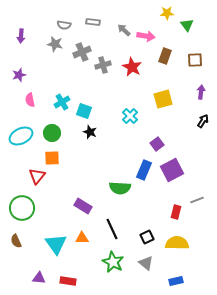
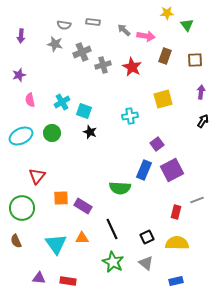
cyan cross at (130, 116): rotated 35 degrees clockwise
orange square at (52, 158): moved 9 px right, 40 px down
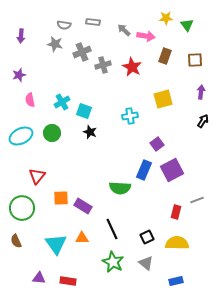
yellow star at (167, 13): moved 1 px left, 5 px down
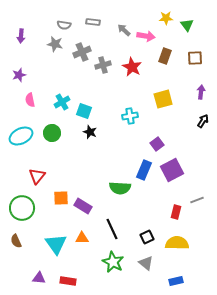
brown square at (195, 60): moved 2 px up
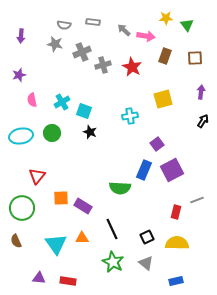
pink semicircle at (30, 100): moved 2 px right
cyan ellipse at (21, 136): rotated 15 degrees clockwise
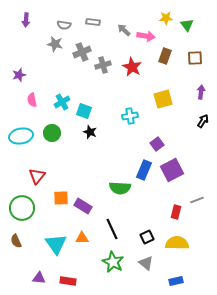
purple arrow at (21, 36): moved 5 px right, 16 px up
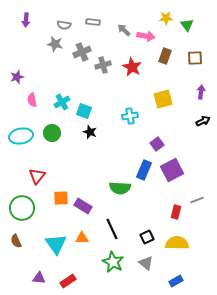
purple star at (19, 75): moved 2 px left, 2 px down
black arrow at (203, 121): rotated 32 degrees clockwise
red rectangle at (68, 281): rotated 42 degrees counterclockwise
blue rectangle at (176, 281): rotated 16 degrees counterclockwise
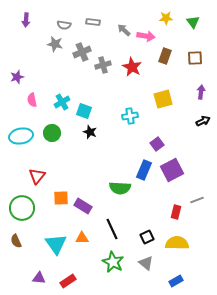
green triangle at (187, 25): moved 6 px right, 3 px up
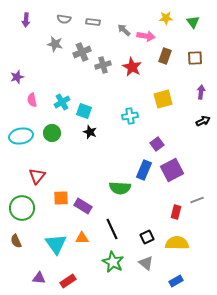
gray semicircle at (64, 25): moved 6 px up
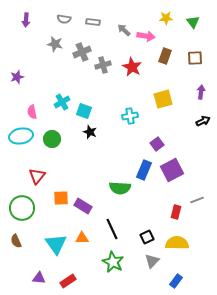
pink semicircle at (32, 100): moved 12 px down
green circle at (52, 133): moved 6 px down
gray triangle at (146, 263): moved 6 px right, 2 px up; rotated 35 degrees clockwise
blue rectangle at (176, 281): rotated 24 degrees counterclockwise
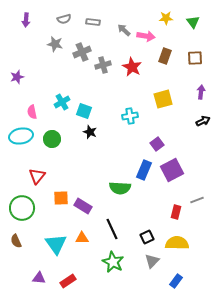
gray semicircle at (64, 19): rotated 24 degrees counterclockwise
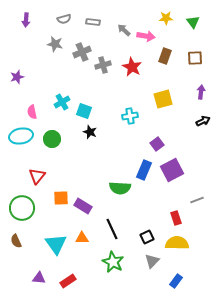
red rectangle at (176, 212): moved 6 px down; rotated 32 degrees counterclockwise
